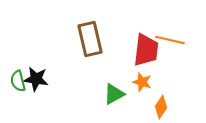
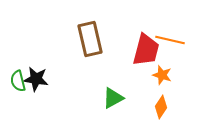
red trapezoid: rotated 8 degrees clockwise
orange star: moved 20 px right, 7 px up
green triangle: moved 1 px left, 4 px down
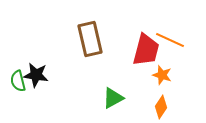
orange line: rotated 12 degrees clockwise
black star: moved 4 px up
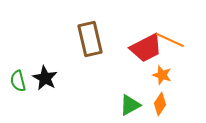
red trapezoid: moved 2 px up; rotated 48 degrees clockwise
black star: moved 9 px right, 3 px down; rotated 20 degrees clockwise
green triangle: moved 17 px right, 7 px down
orange diamond: moved 1 px left, 3 px up
